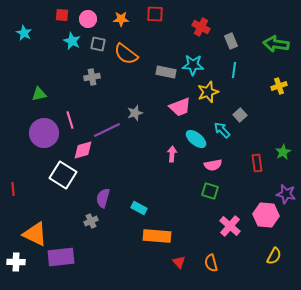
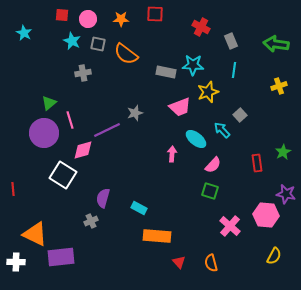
gray cross at (92, 77): moved 9 px left, 4 px up
green triangle at (39, 94): moved 10 px right, 9 px down; rotated 28 degrees counterclockwise
pink semicircle at (213, 165): rotated 36 degrees counterclockwise
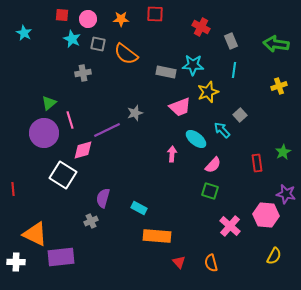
cyan star at (72, 41): moved 2 px up
